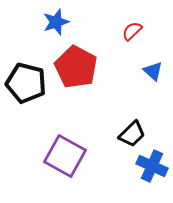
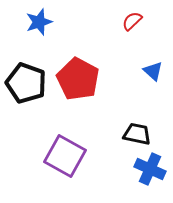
blue star: moved 17 px left
red semicircle: moved 10 px up
red pentagon: moved 2 px right, 12 px down
black pentagon: rotated 6 degrees clockwise
black trapezoid: moved 5 px right; rotated 124 degrees counterclockwise
blue cross: moved 2 px left, 3 px down
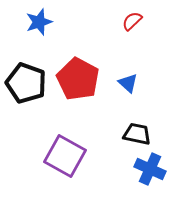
blue triangle: moved 25 px left, 12 px down
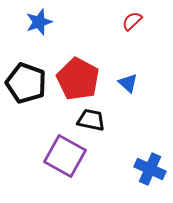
black trapezoid: moved 46 px left, 14 px up
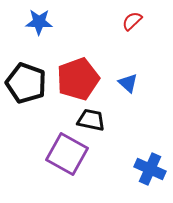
blue star: rotated 20 degrees clockwise
red pentagon: rotated 24 degrees clockwise
purple square: moved 2 px right, 2 px up
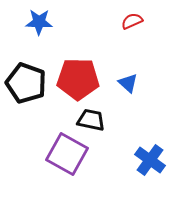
red semicircle: rotated 20 degrees clockwise
red pentagon: rotated 21 degrees clockwise
blue cross: moved 9 px up; rotated 12 degrees clockwise
